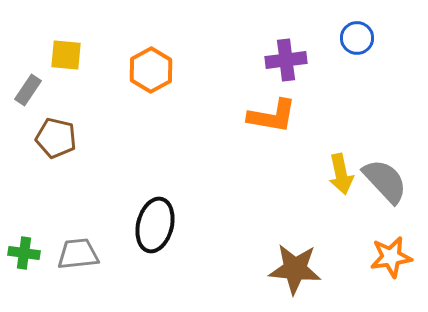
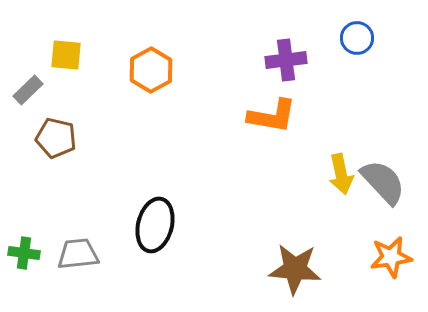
gray rectangle: rotated 12 degrees clockwise
gray semicircle: moved 2 px left, 1 px down
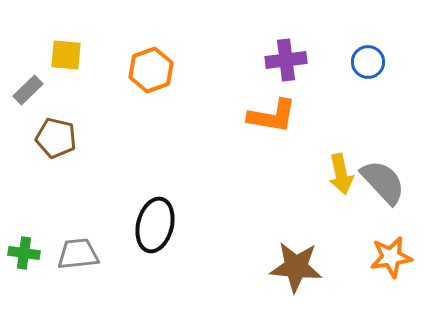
blue circle: moved 11 px right, 24 px down
orange hexagon: rotated 9 degrees clockwise
brown star: moved 1 px right, 2 px up
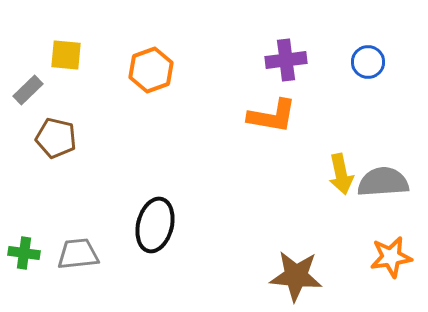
gray semicircle: rotated 51 degrees counterclockwise
brown star: moved 9 px down
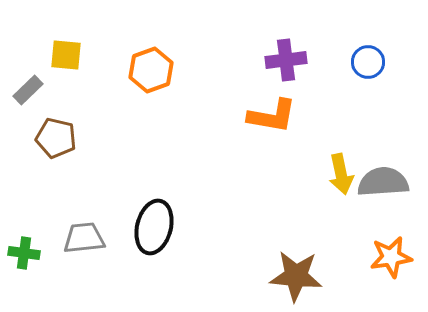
black ellipse: moved 1 px left, 2 px down
gray trapezoid: moved 6 px right, 16 px up
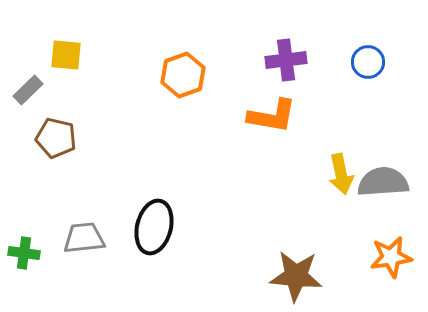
orange hexagon: moved 32 px right, 5 px down
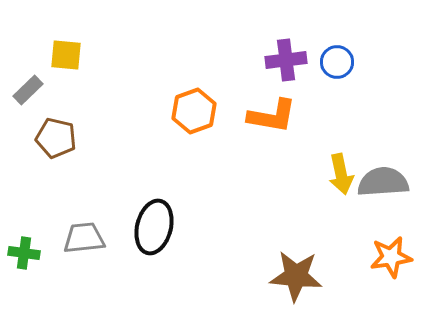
blue circle: moved 31 px left
orange hexagon: moved 11 px right, 36 px down
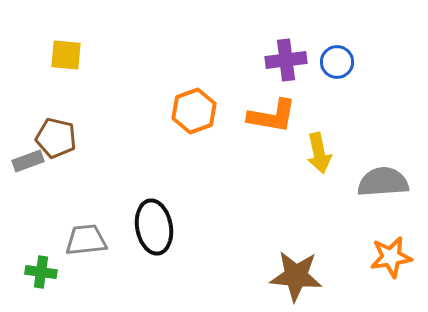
gray rectangle: moved 71 px down; rotated 24 degrees clockwise
yellow arrow: moved 22 px left, 21 px up
black ellipse: rotated 24 degrees counterclockwise
gray trapezoid: moved 2 px right, 2 px down
green cross: moved 17 px right, 19 px down
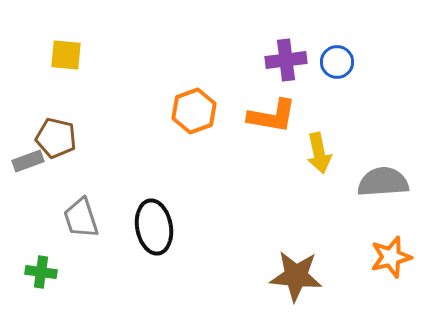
gray trapezoid: moved 5 px left, 22 px up; rotated 102 degrees counterclockwise
orange star: rotated 6 degrees counterclockwise
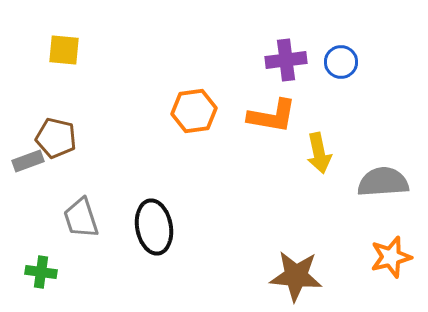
yellow square: moved 2 px left, 5 px up
blue circle: moved 4 px right
orange hexagon: rotated 12 degrees clockwise
